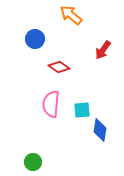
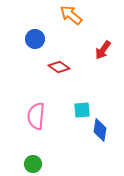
pink semicircle: moved 15 px left, 12 px down
green circle: moved 2 px down
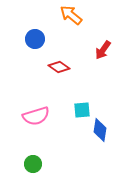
pink semicircle: rotated 112 degrees counterclockwise
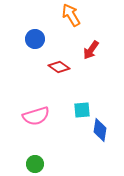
orange arrow: rotated 20 degrees clockwise
red arrow: moved 12 px left
green circle: moved 2 px right
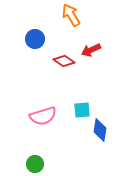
red arrow: rotated 30 degrees clockwise
red diamond: moved 5 px right, 6 px up
pink semicircle: moved 7 px right
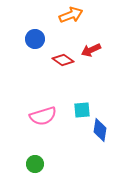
orange arrow: rotated 100 degrees clockwise
red diamond: moved 1 px left, 1 px up
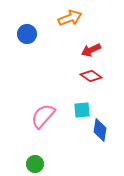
orange arrow: moved 1 px left, 3 px down
blue circle: moved 8 px left, 5 px up
red diamond: moved 28 px right, 16 px down
pink semicircle: rotated 148 degrees clockwise
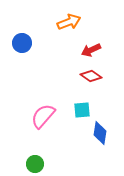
orange arrow: moved 1 px left, 4 px down
blue circle: moved 5 px left, 9 px down
blue diamond: moved 3 px down
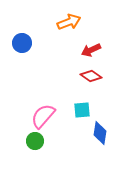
green circle: moved 23 px up
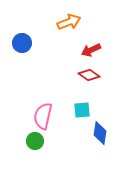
red diamond: moved 2 px left, 1 px up
pink semicircle: rotated 28 degrees counterclockwise
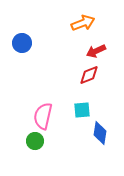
orange arrow: moved 14 px right, 1 px down
red arrow: moved 5 px right, 1 px down
red diamond: rotated 55 degrees counterclockwise
